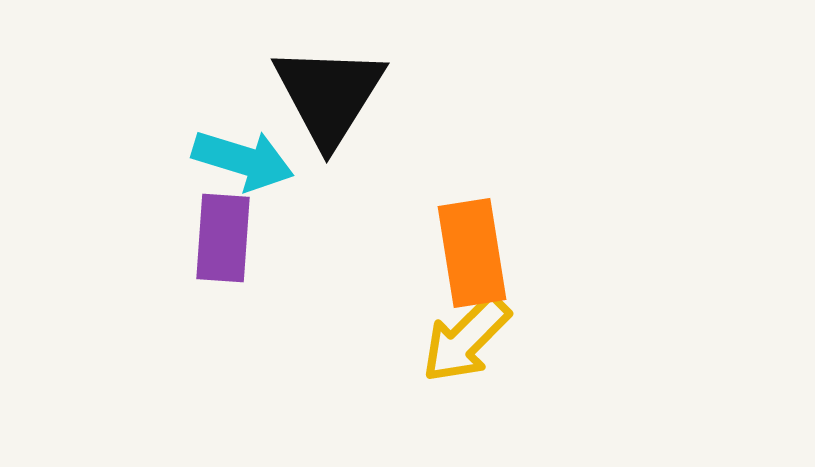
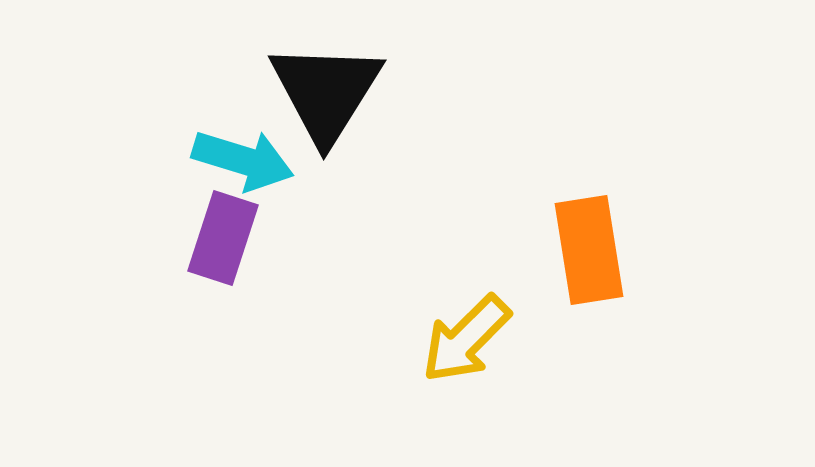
black triangle: moved 3 px left, 3 px up
purple rectangle: rotated 14 degrees clockwise
orange rectangle: moved 117 px right, 3 px up
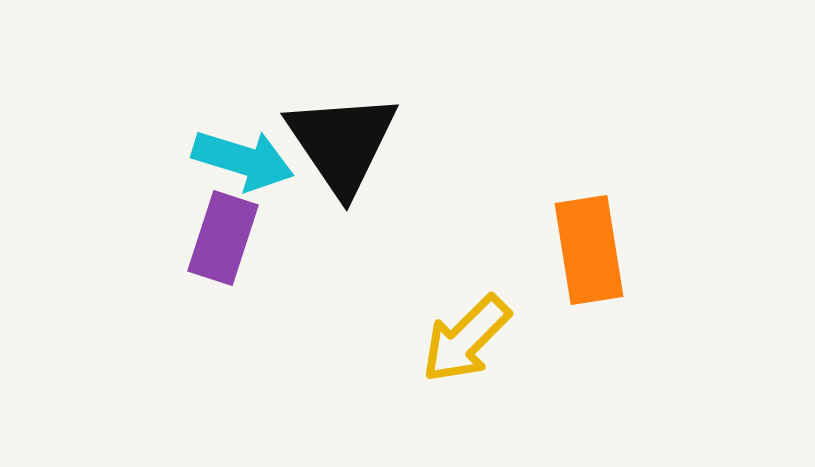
black triangle: moved 16 px right, 51 px down; rotated 6 degrees counterclockwise
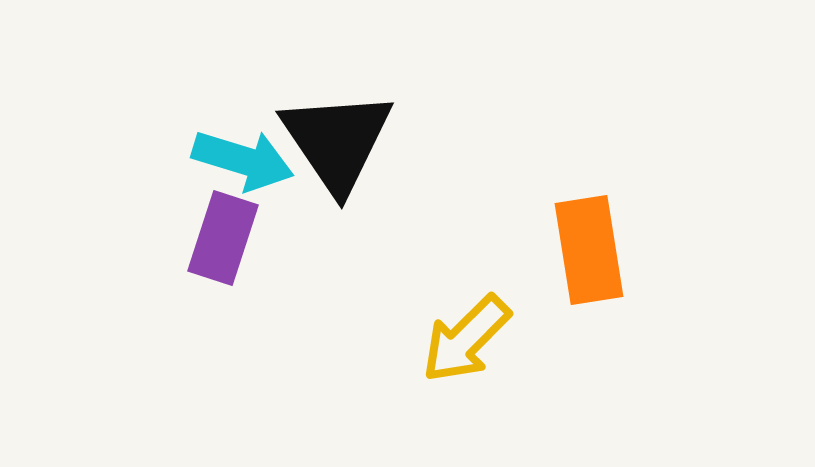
black triangle: moved 5 px left, 2 px up
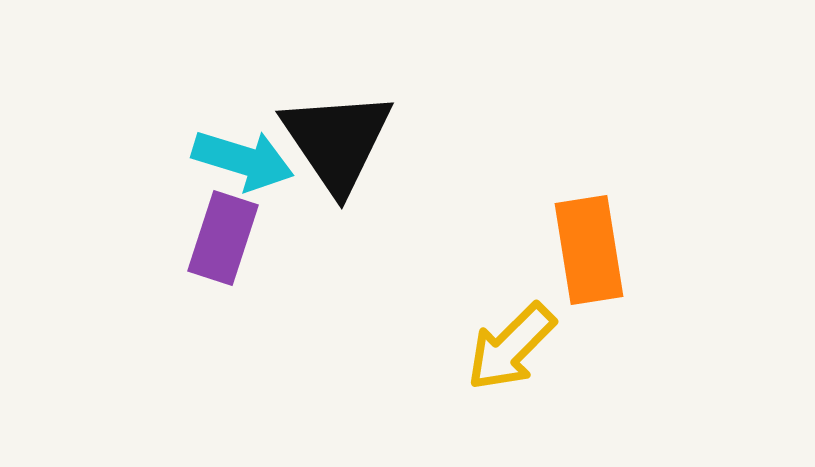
yellow arrow: moved 45 px right, 8 px down
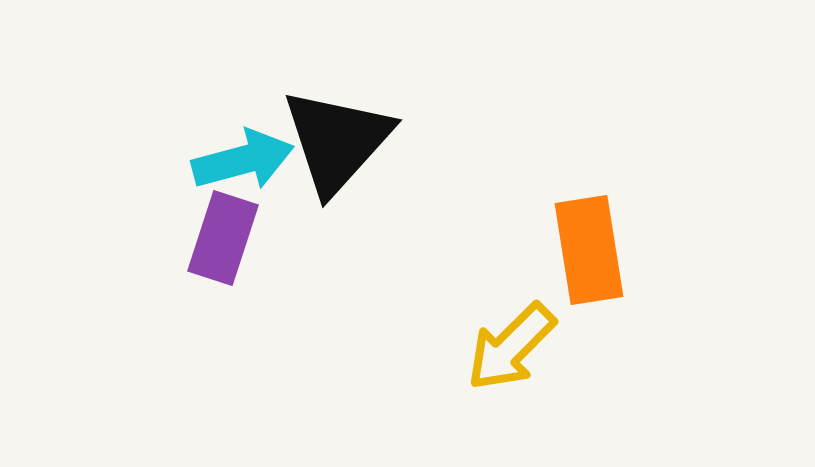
black triangle: rotated 16 degrees clockwise
cyan arrow: rotated 32 degrees counterclockwise
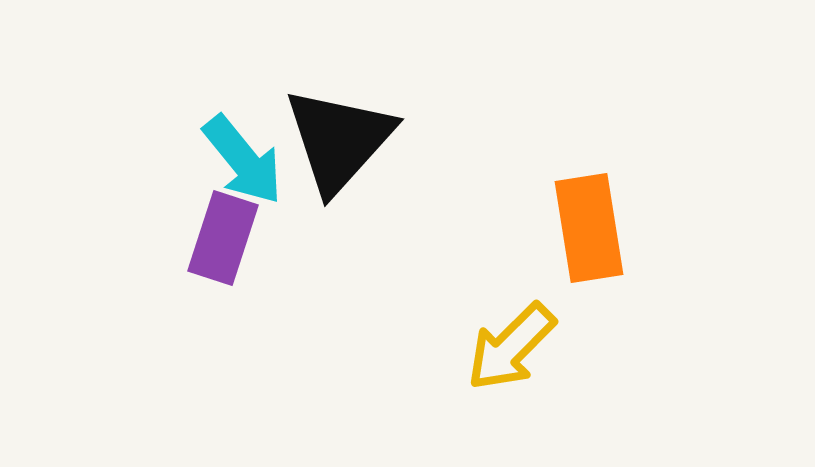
black triangle: moved 2 px right, 1 px up
cyan arrow: rotated 66 degrees clockwise
orange rectangle: moved 22 px up
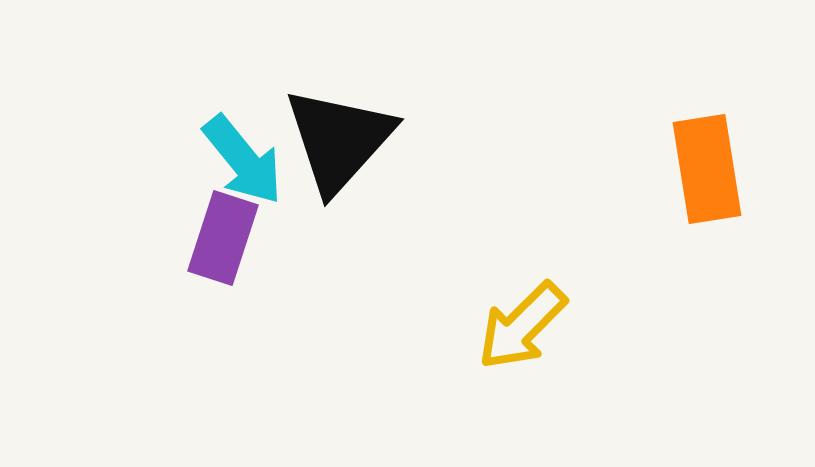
orange rectangle: moved 118 px right, 59 px up
yellow arrow: moved 11 px right, 21 px up
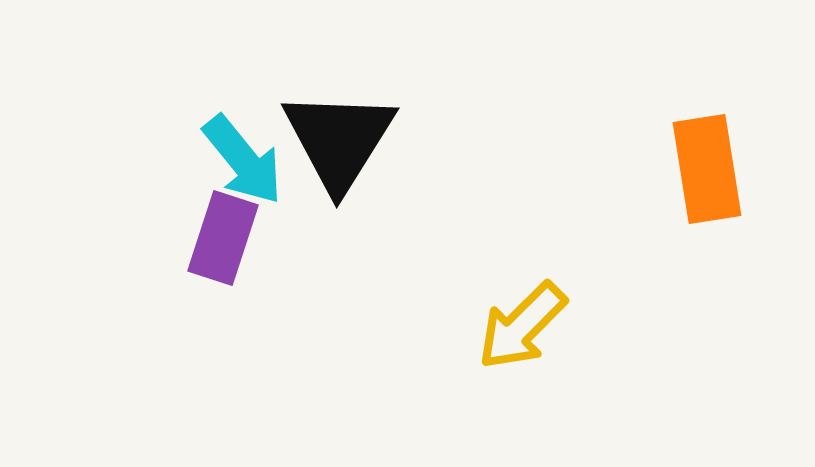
black triangle: rotated 10 degrees counterclockwise
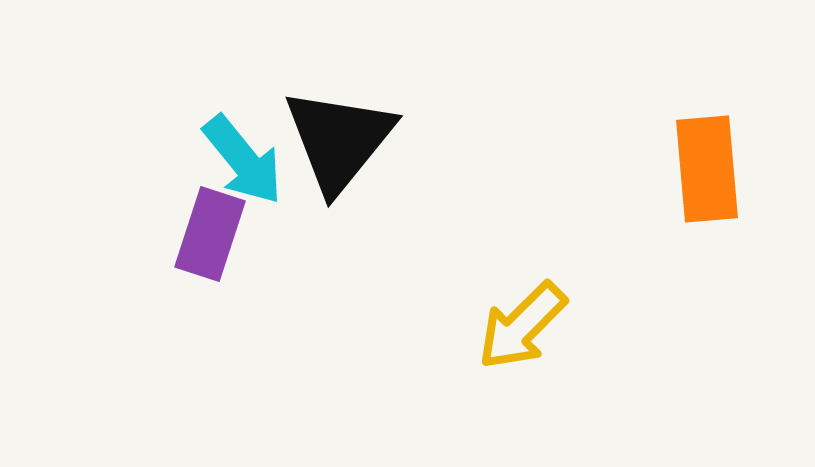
black triangle: rotated 7 degrees clockwise
orange rectangle: rotated 4 degrees clockwise
purple rectangle: moved 13 px left, 4 px up
